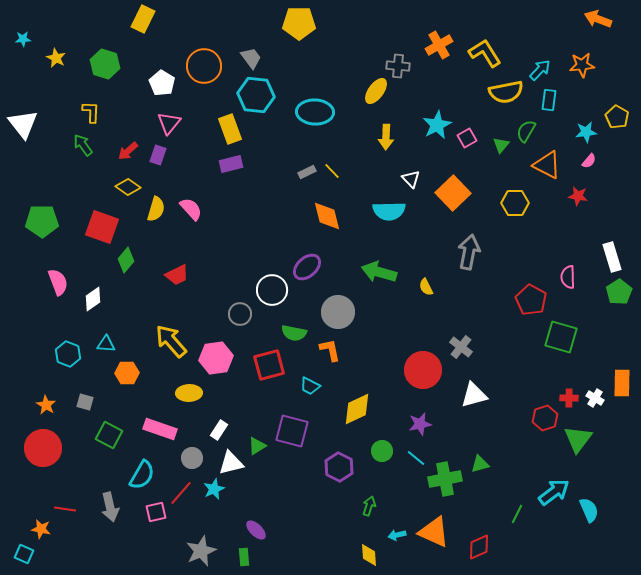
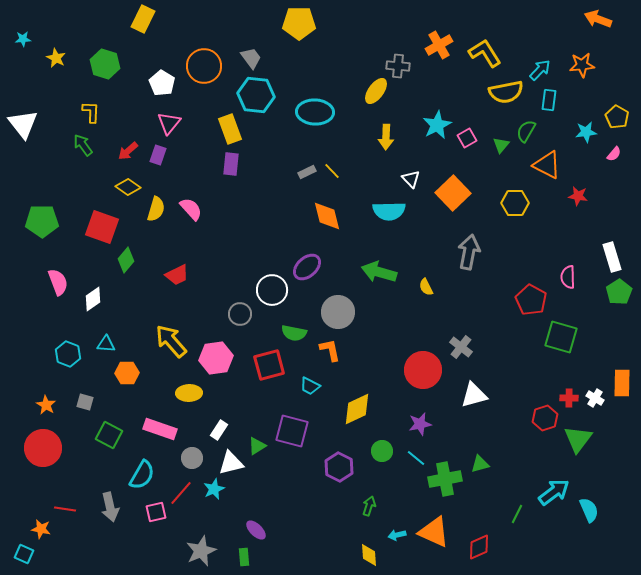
pink semicircle at (589, 161): moved 25 px right, 7 px up
purple rectangle at (231, 164): rotated 70 degrees counterclockwise
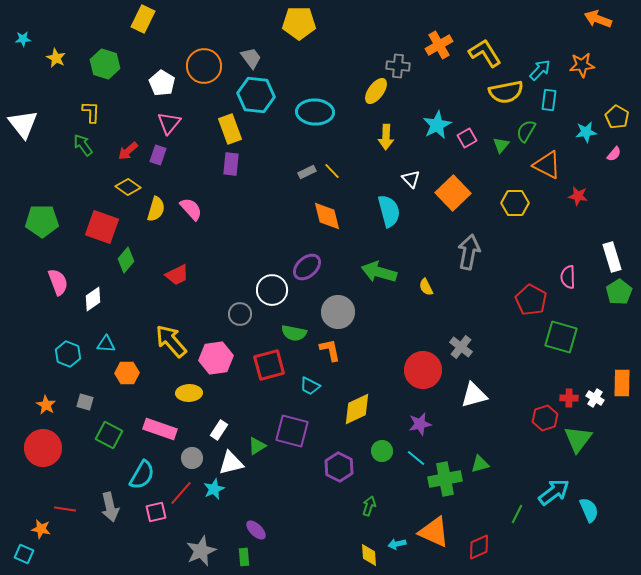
cyan semicircle at (389, 211): rotated 104 degrees counterclockwise
cyan arrow at (397, 535): moved 9 px down
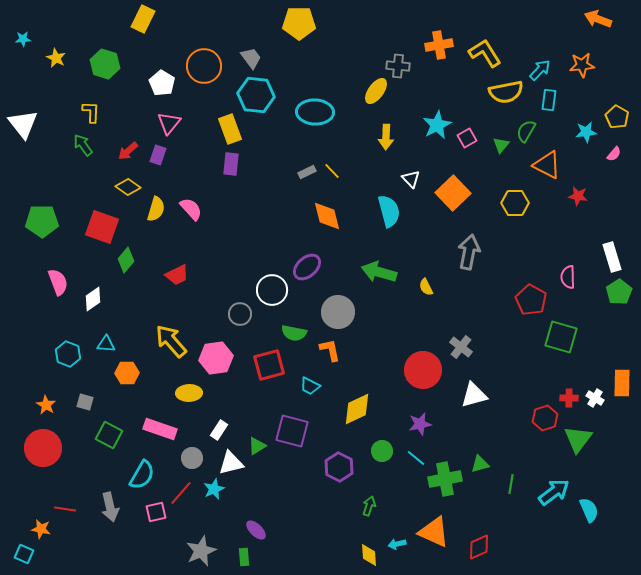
orange cross at (439, 45): rotated 20 degrees clockwise
green line at (517, 514): moved 6 px left, 30 px up; rotated 18 degrees counterclockwise
